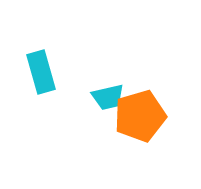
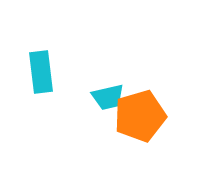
cyan rectangle: rotated 9 degrees clockwise
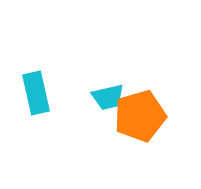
cyan rectangle: moved 5 px left, 21 px down; rotated 6 degrees counterclockwise
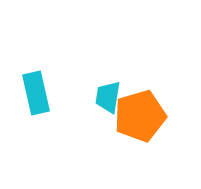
cyan trapezoid: rotated 112 degrees clockwise
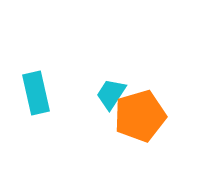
cyan trapezoid: moved 3 px right, 3 px up; rotated 24 degrees clockwise
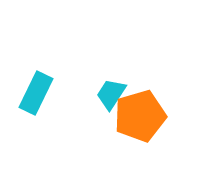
cyan rectangle: rotated 39 degrees clockwise
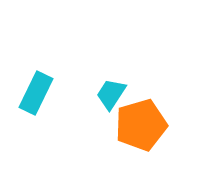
orange pentagon: moved 1 px right, 9 px down
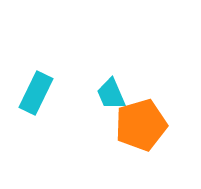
cyan trapezoid: rotated 56 degrees counterclockwise
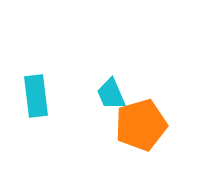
cyan rectangle: moved 3 px down; rotated 33 degrees counterclockwise
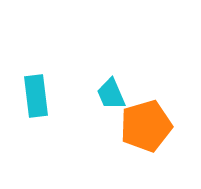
orange pentagon: moved 5 px right, 1 px down
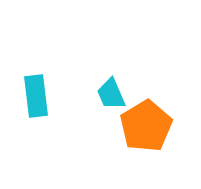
orange pentagon: rotated 15 degrees counterclockwise
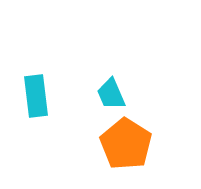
orange pentagon: moved 20 px left, 18 px down; rotated 9 degrees counterclockwise
